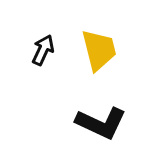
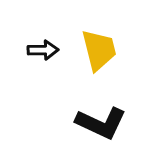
black arrow: rotated 64 degrees clockwise
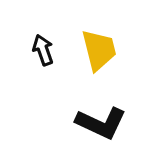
black arrow: rotated 108 degrees counterclockwise
